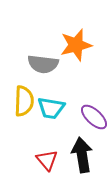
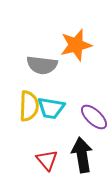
gray semicircle: moved 1 px left, 1 px down
yellow semicircle: moved 5 px right, 5 px down
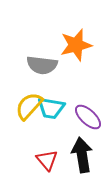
yellow semicircle: rotated 140 degrees counterclockwise
purple ellipse: moved 6 px left
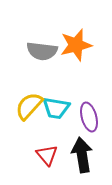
gray semicircle: moved 14 px up
cyan trapezoid: moved 5 px right
purple ellipse: moved 1 px right; rotated 32 degrees clockwise
red triangle: moved 5 px up
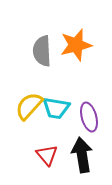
gray semicircle: rotated 80 degrees clockwise
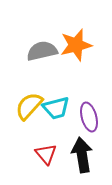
gray semicircle: rotated 80 degrees clockwise
cyan trapezoid: rotated 24 degrees counterclockwise
red triangle: moved 1 px left, 1 px up
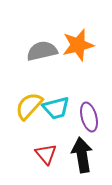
orange star: moved 2 px right
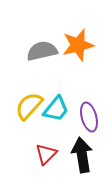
cyan trapezoid: moved 1 px down; rotated 36 degrees counterclockwise
red triangle: rotated 25 degrees clockwise
